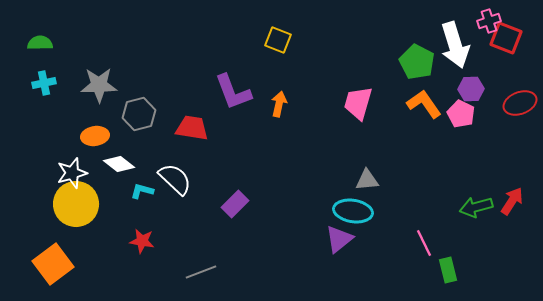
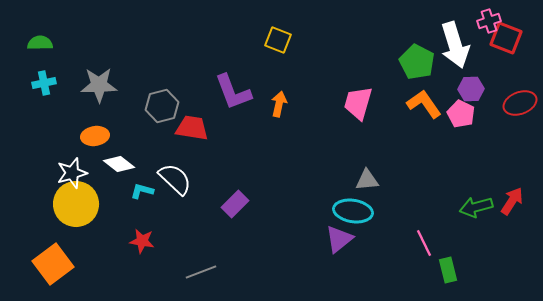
gray hexagon: moved 23 px right, 8 px up
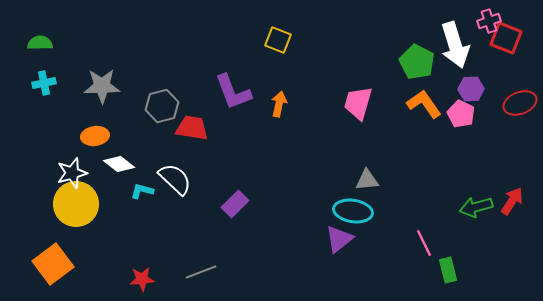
gray star: moved 3 px right, 1 px down
red star: moved 38 px down; rotated 15 degrees counterclockwise
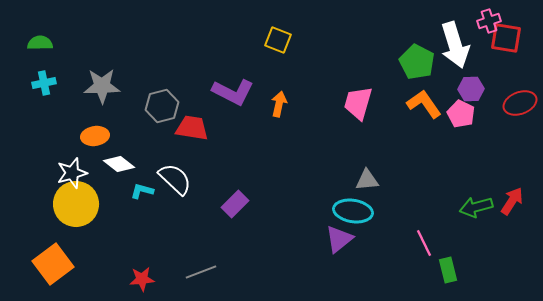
red square: rotated 12 degrees counterclockwise
purple L-shape: rotated 42 degrees counterclockwise
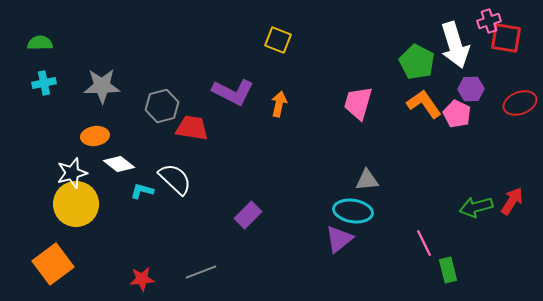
pink pentagon: moved 4 px left
purple rectangle: moved 13 px right, 11 px down
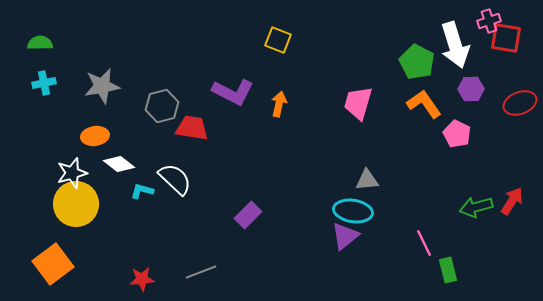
gray star: rotated 9 degrees counterclockwise
pink pentagon: moved 20 px down
purple triangle: moved 6 px right, 3 px up
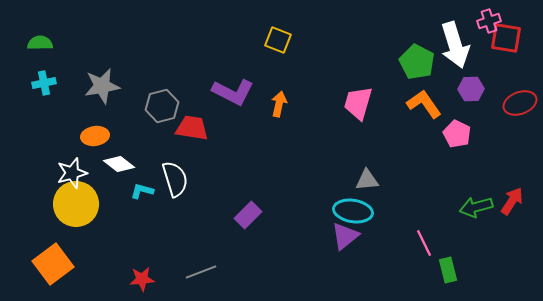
white semicircle: rotated 30 degrees clockwise
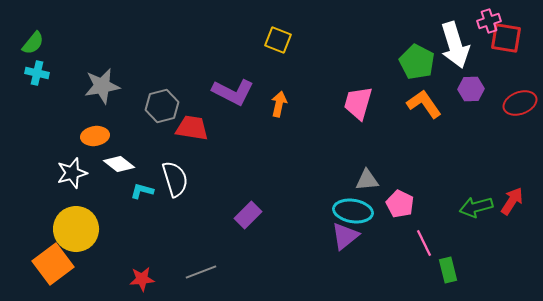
green semicircle: moved 7 px left; rotated 130 degrees clockwise
cyan cross: moved 7 px left, 10 px up; rotated 25 degrees clockwise
pink pentagon: moved 57 px left, 70 px down
yellow circle: moved 25 px down
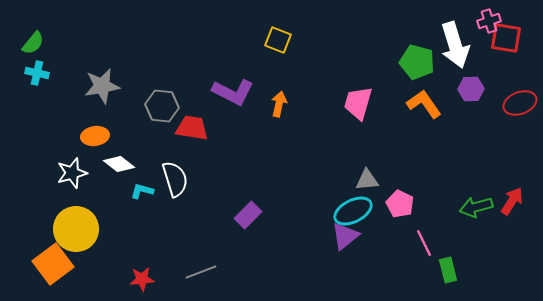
green pentagon: rotated 12 degrees counterclockwise
gray hexagon: rotated 20 degrees clockwise
cyan ellipse: rotated 36 degrees counterclockwise
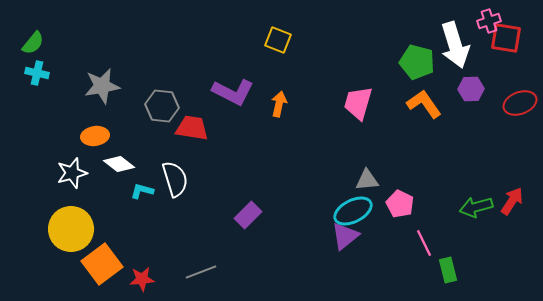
yellow circle: moved 5 px left
orange square: moved 49 px right
